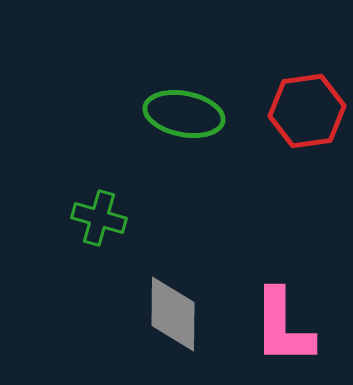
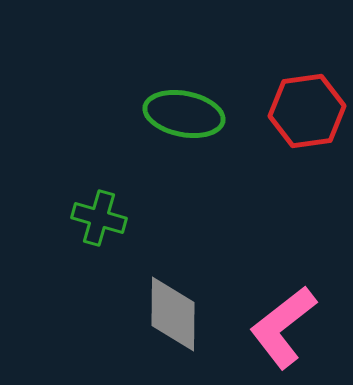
pink L-shape: rotated 52 degrees clockwise
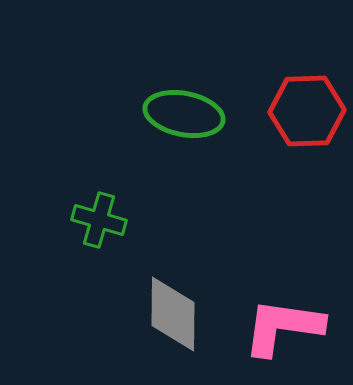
red hexagon: rotated 6 degrees clockwise
green cross: moved 2 px down
pink L-shape: rotated 46 degrees clockwise
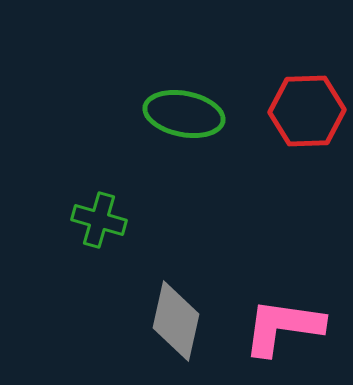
gray diamond: moved 3 px right, 7 px down; rotated 12 degrees clockwise
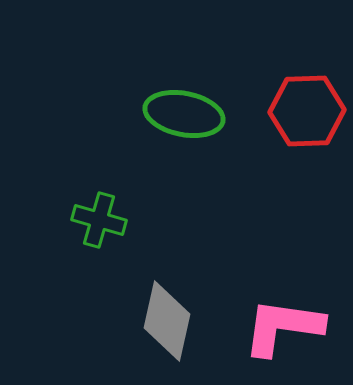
gray diamond: moved 9 px left
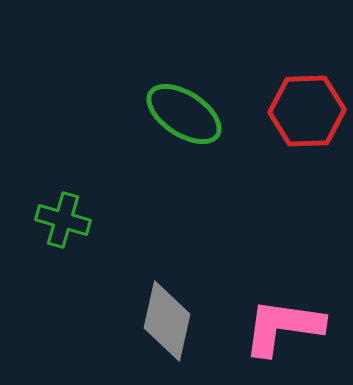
green ellipse: rotated 22 degrees clockwise
green cross: moved 36 px left
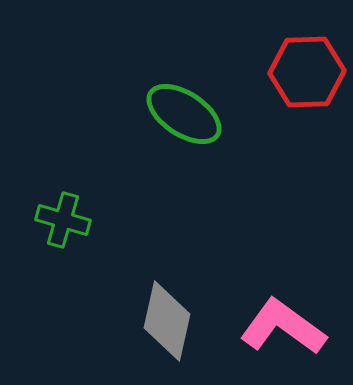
red hexagon: moved 39 px up
pink L-shape: rotated 28 degrees clockwise
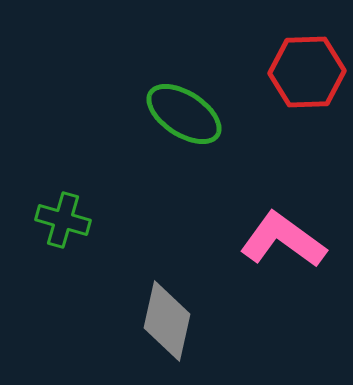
pink L-shape: moved 87 px up
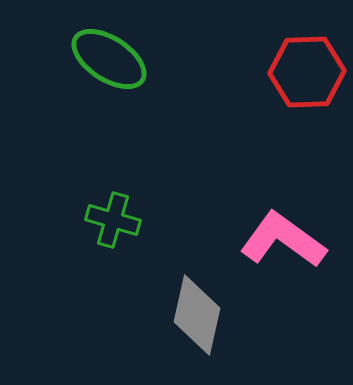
green ellipse: moved 75 px left, 55 px up
green cross: moved 50 px right
gray diamond: moved 30 px right, 6 px up
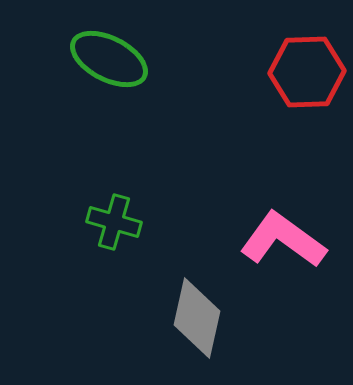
green ellipse: rotated 6 degrees counterclockwise
green cross: moved 1 px right, 2 px down
gray diamond: moved 3 px down
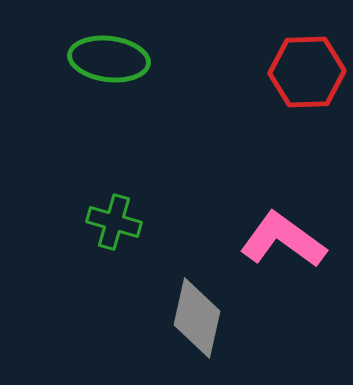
green ellipse: rotated 20 degrees counterclockwise
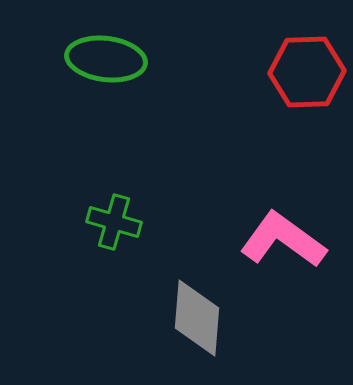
green ellipse: moved 3 px left
gray diamond: rotated 8 degrees counterclockwise
